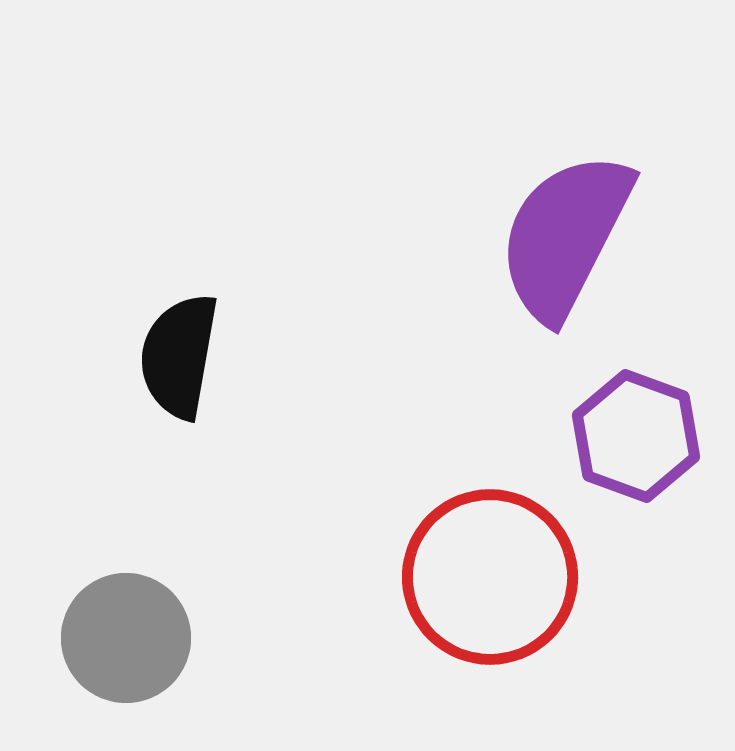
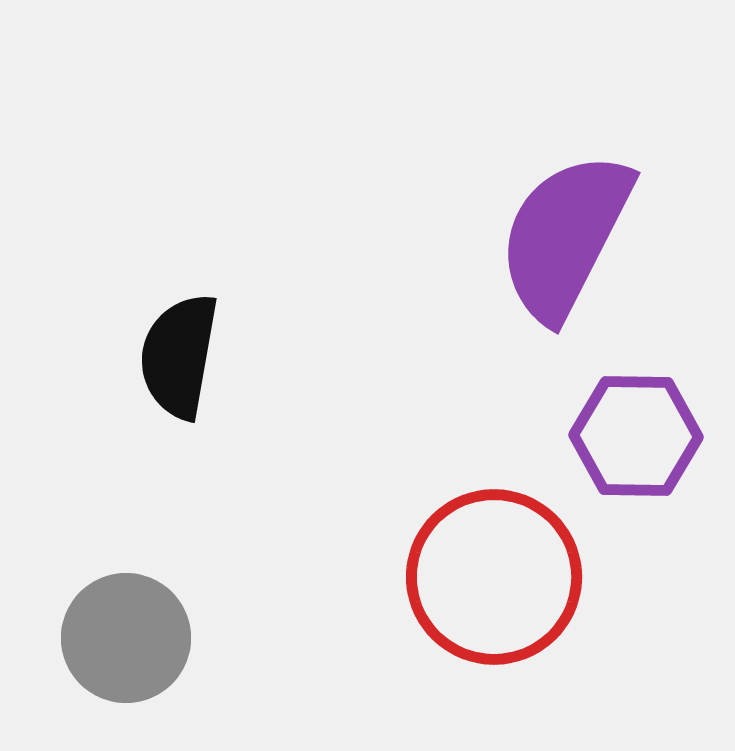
purple hexagon: rotated 19 degrees counterclockwise
red circle: moved 4 px right
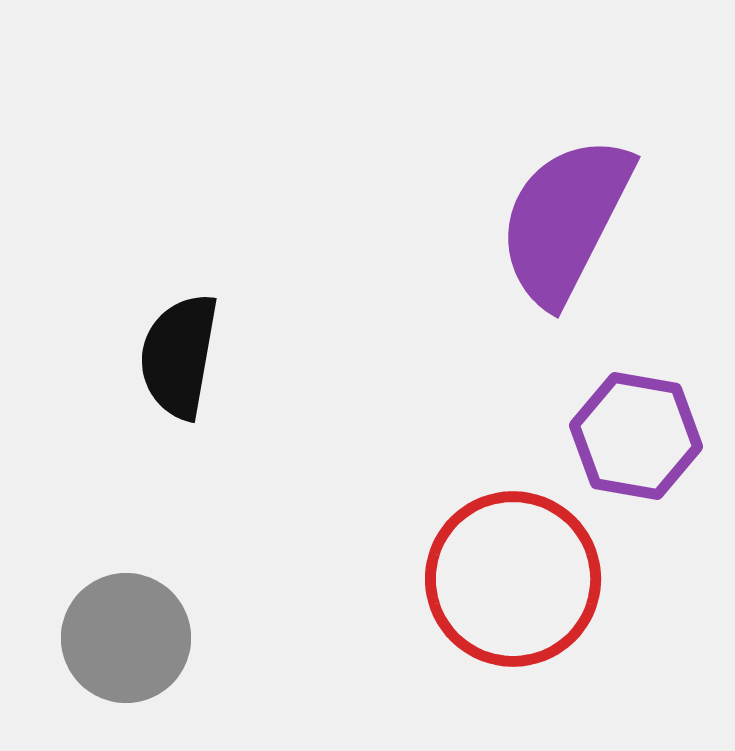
purple semicircle: moved 16 px up
purple hexagon: rotated 9 degrees clockwise
red circle: moved 19 px right, 2 px down
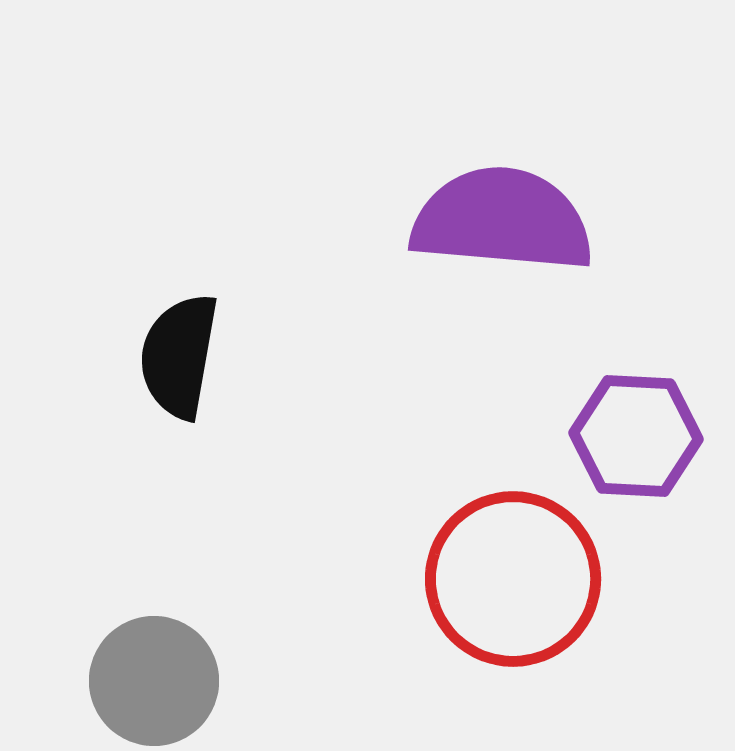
purple semicircle: moved 63 px left; rotated 68 degrees clockwise
purple hexagon: rotated 7 degrees counterclockwise
gray circle: moved 28 px right, 43 px down
